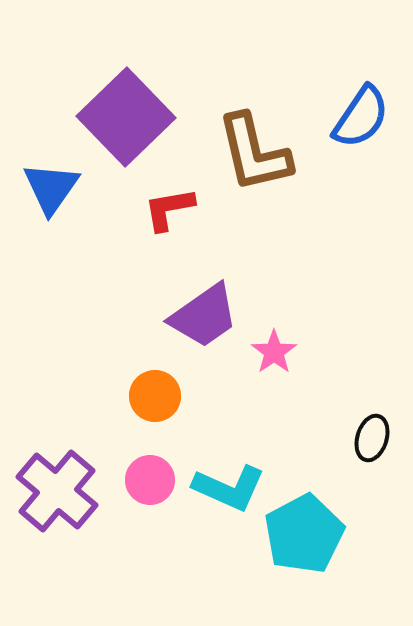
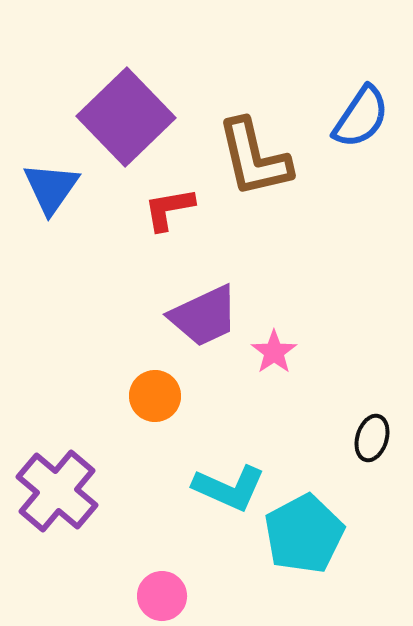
brown L-shape: moved 5 px down
purple trapezoid: rotated 10 degrees clockwise
pink circle: moved 12 px right, 116 px down
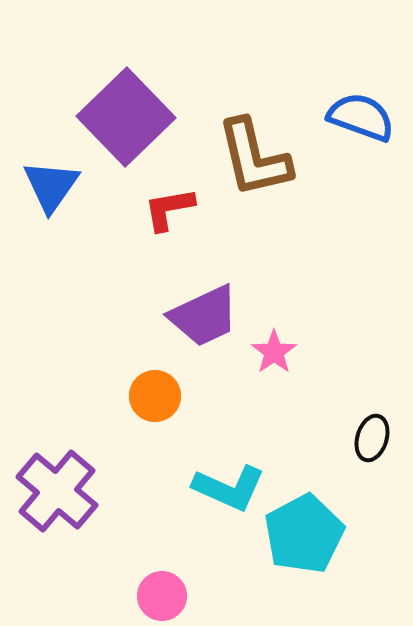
blue semicircle: rotated 104 degrees counterclockwise
blue triangle: moved 2 px up
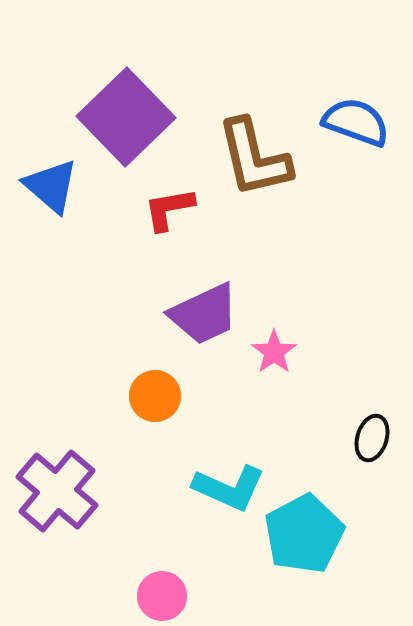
blue semicircle: moved 5 px left, 5 px down
blue triangle: rotated 24 degrees counterclockwise
purple trapezoid: moved 2 px up
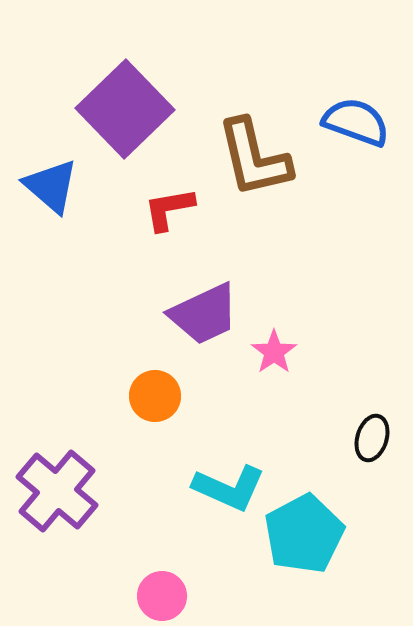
purple square: moved 1 px left, 8 px up
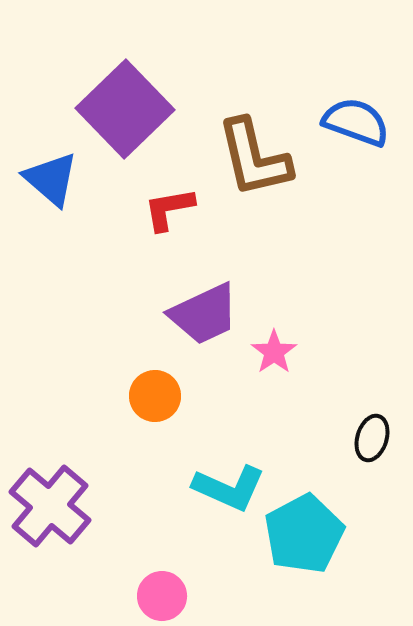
blue triangle: moved 7 px up
purple cross: moved 7 px left, 15 px down
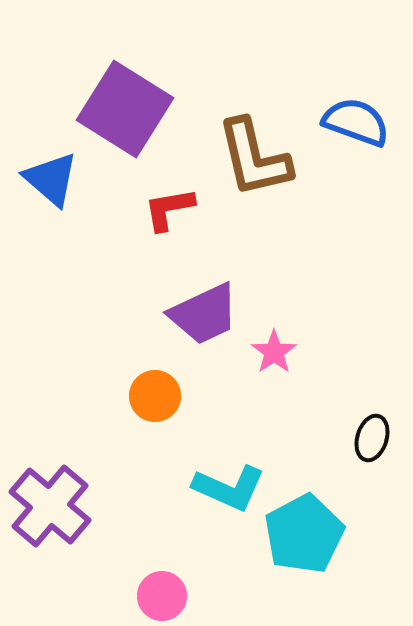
purple square: rotated 14 degrees counterclockwise
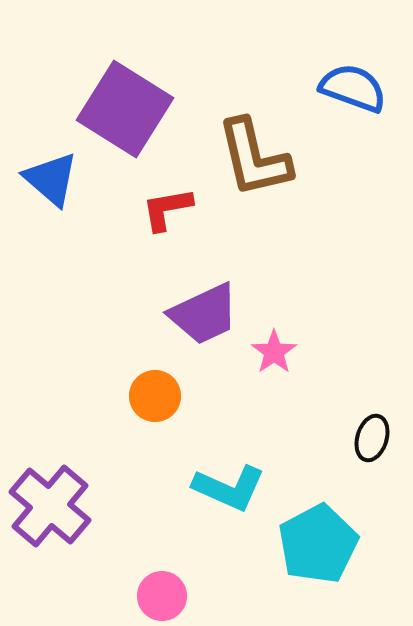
blue semicircle: moved 3 px left, 34 px up
red L-shape: moved 2 px left
cyan pentagon: moved 14 px right, 10 px down
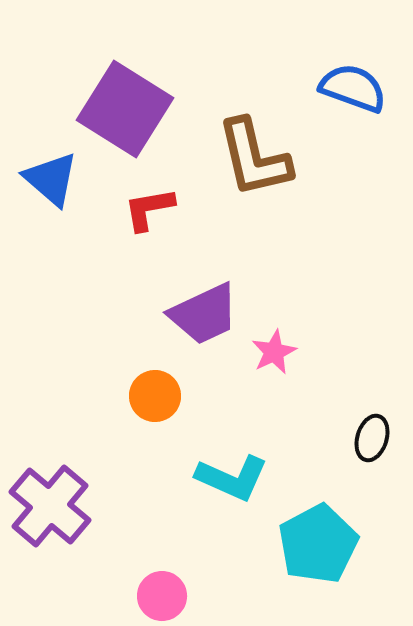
red L-shape: moved 18 px left
pink star: rotated 9 degrees clockwise
cyan L-shape: moved 3 px right, 10 px up
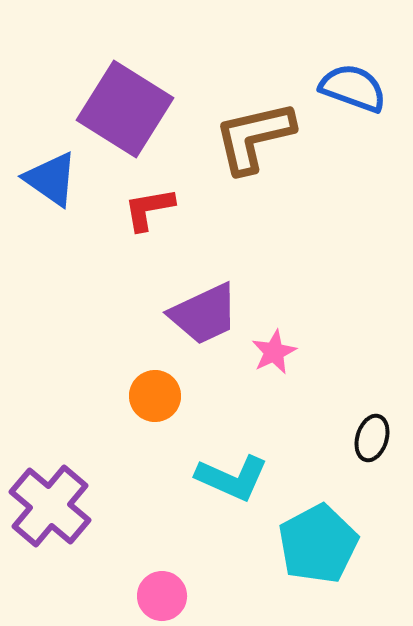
brown L-shape: moved 21 px up; rotated 90 degrees clockwise
blue triangle: rotated 6 degrees counterclockwise
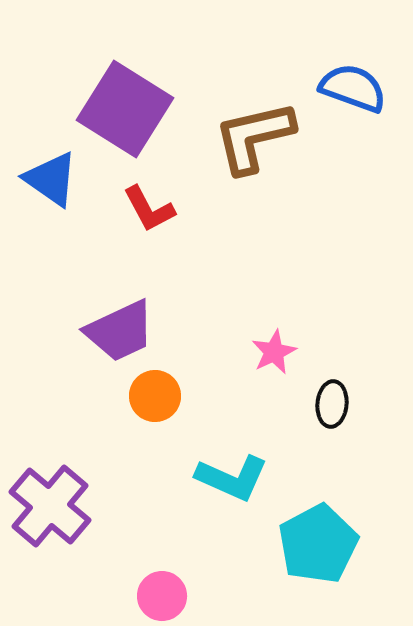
red L-shape: rotated 108 degrees counterclockwise
purple trapezoid: moved 84 px left, 17 px down
black ellipse: moved 40 px left, 34 px up; rotated 12 degrees counterclockwise
